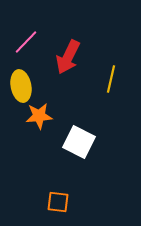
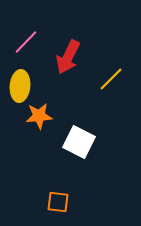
yellow line: rotated 32 degrees clockwise
yellow ellipse: moved 1 px left; rotated 16 degrees clockwise
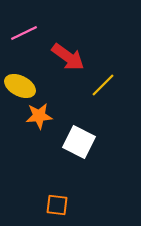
pink line: moved 2 px left, 9 px up; rotated 20 degrees clockwise
red arrow: rotated 80 degrees counterclockwise
yellow line: moved 8 px left, 6 px down
yellow ellipse: rotated 68 degrees counterclockwise
orange square: moved 1 px left, 3 px down
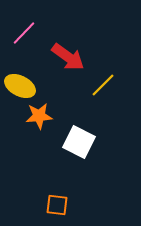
pink line: rotated 20 degrees counterclockwise
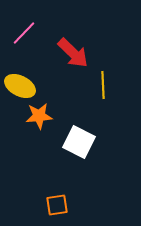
red arrow: moved 5 px right, 4 px up; rotated 8 degrees clockwise
yellow line: rotated 48 degrees counterclockwise
orange square: rotated 15 degrees counterclockwise
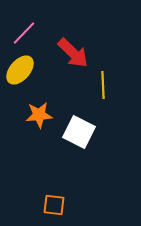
yellow ellipse: moved 16 px up; rotated 76 degrees counterclockwise
orange star: moved 1 px up
white square: moved 10 px up
orange square: moved 3 px left; rotated 15 degrees clockwise
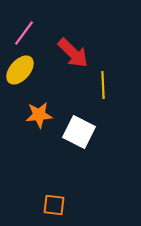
pink line: rotated 8 degrees counterclockwise
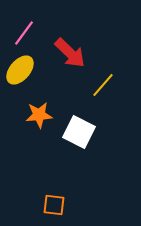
red arrow: moved 3 px left
yellow line: rotated 44 degrees clockwise
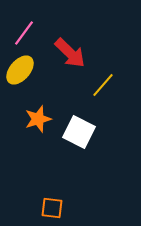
orange star: moved 1 px left, 4 px down; rotated 12 degrees counterclockwise
orange square: moved 2 px left, 3 px down
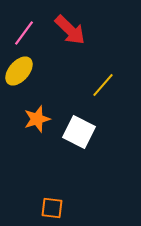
red arrow: moved 23 px up
yellow ellipse: moved 1 px left, 1 px down
orange star: moved 1 px left
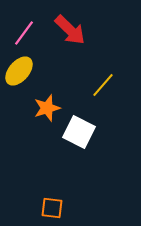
orange star: moved 10 px right, 11 px up
